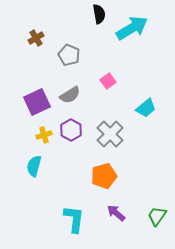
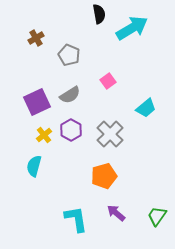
yellow cross: rotated 21 degrees counterclockwise
cyan L-shape: moved 2 px right; rotated 16 degrees counterclockwise
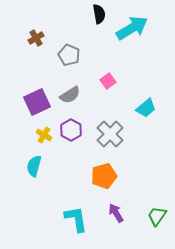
yellow cross: rotated 21 degrees counterclockwise
purple arrow: rotated 18 degrees clockwise
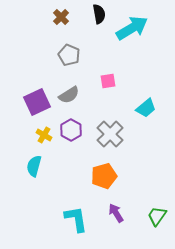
brown cross: moved 25 px right, 21 px up; rotated 14 degrees counterclockwise
pink square: rotated 28 degrees clockwise
gray semicircle: moved 1 px left
